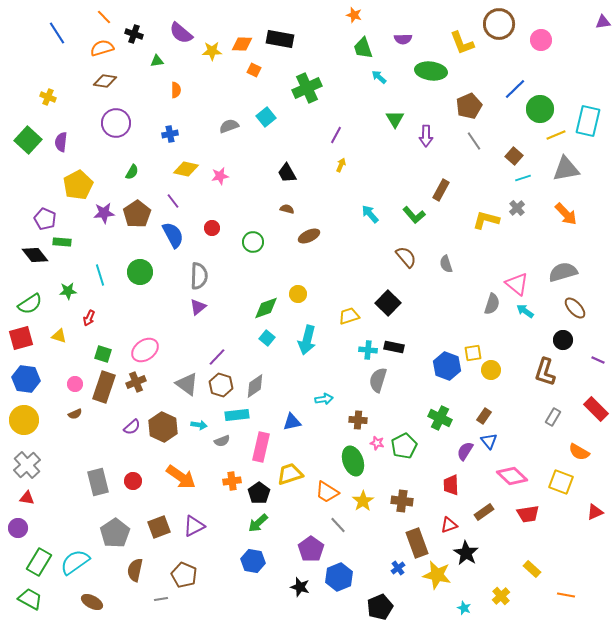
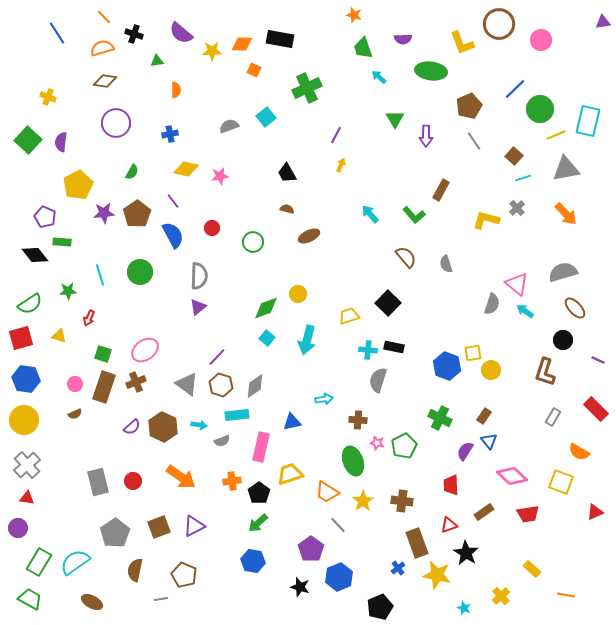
purple pentagon at (45, 219): moved 2 px up
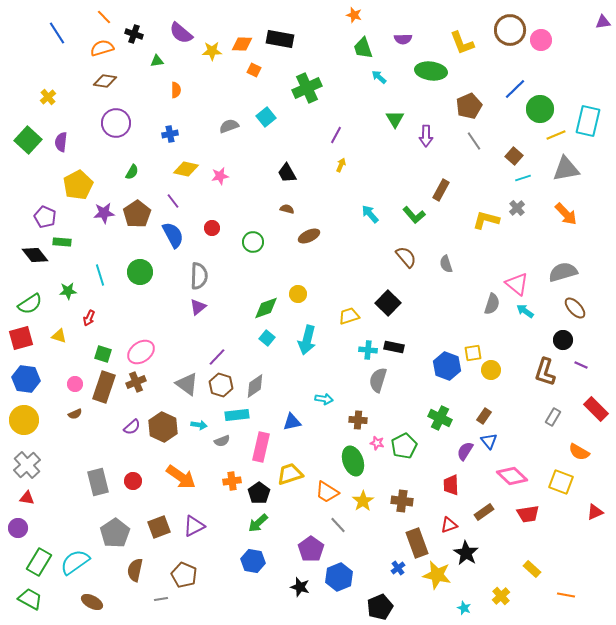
brown circle at (499, 24): moved 11 px right, 6 px down
yellow cross at (48, 97): rotated 28 degrees clockwise
pink ellipse at (145, 350): moved 4 px left, 2 px down
purple line at (598, 360): moved 17 px left, 5 px down
cyan arrow at (324, 399): rotated 18 degrees clockwise
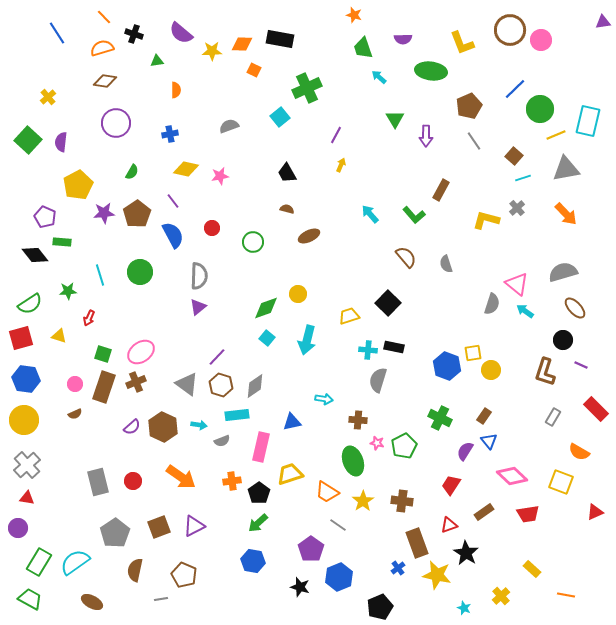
cyan square at (266, 117): moved 14 px right
red trapezoid at (451, 485): rotated 35 degrees clockwise
gray line at (338, 525): rotated 12 degrees counterclockwise
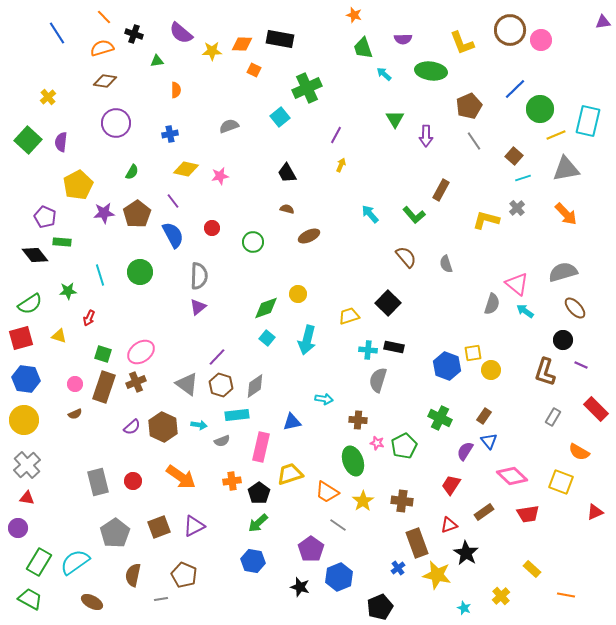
cyan arrow at (379, 77): moved 5 px right, 3 px up
brown semicircle at (135, 570): moved 2 px left, 5 px down
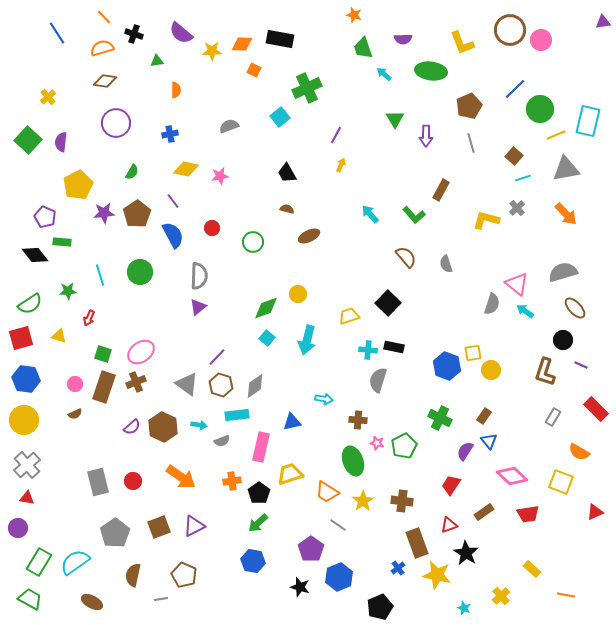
gray line at (474, 141): moved 3 px left, 2 px down; rotated 18 degrees clockwise
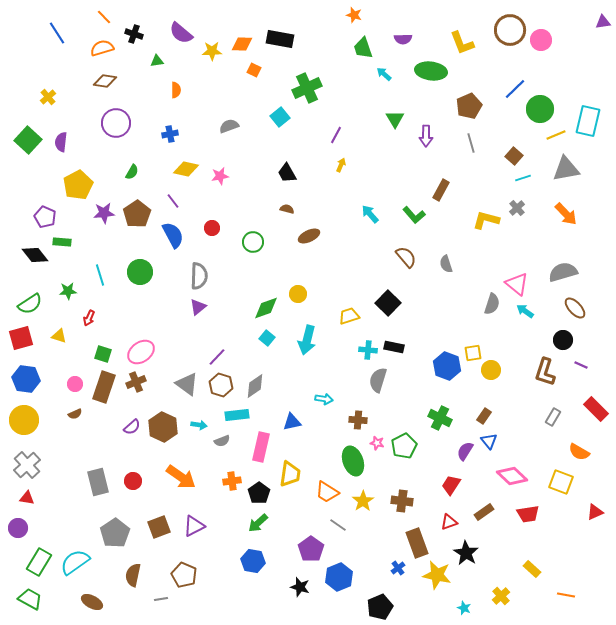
yellow trapezoid at (290, 474): rotated 116 degrees clockwise
red triangle at (449, 525): moved 3 px up
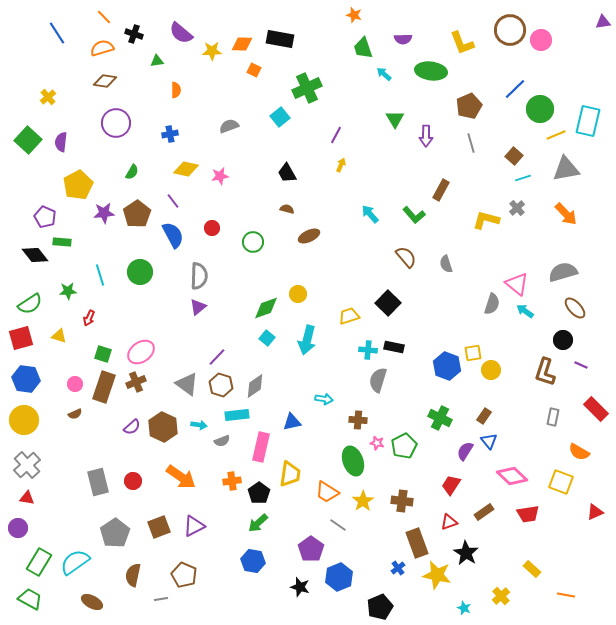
gray rectangle at (553, 417): rotated 18 degrees counterclockwise
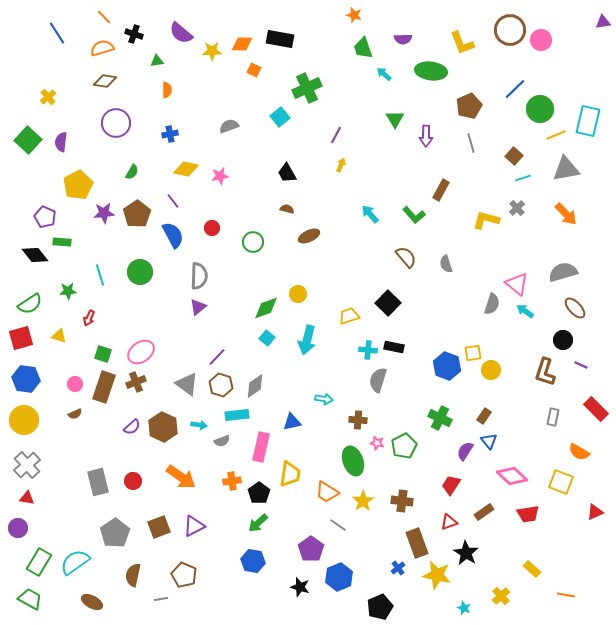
orange semicircle at (176, 90): moved 9 px left
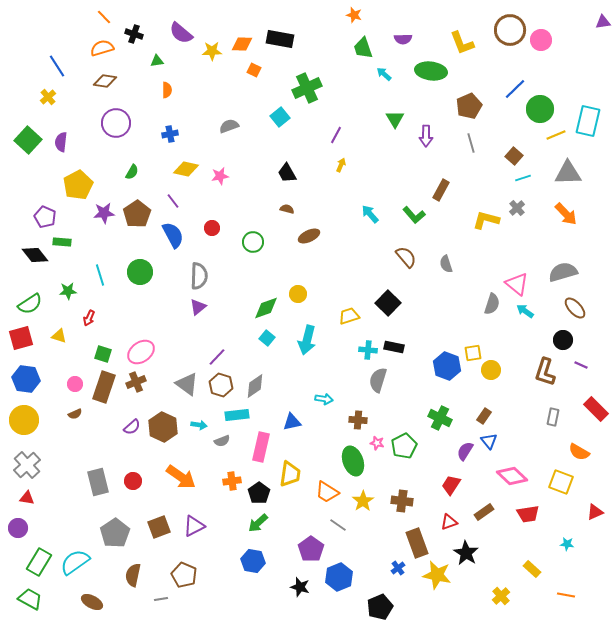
blue line at (57, 33): moved 33 px down
gray triangle at (566, 169): moved 2 px right, 4 px down; rotated 8 degrees clockwise
cyan star at (464, 608): moved 103 px right, 64 px up; rotated 16 degrees counterclockwise
